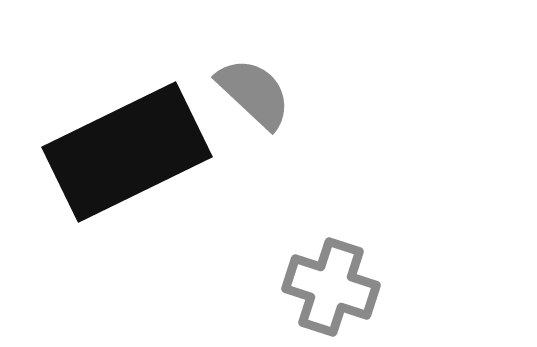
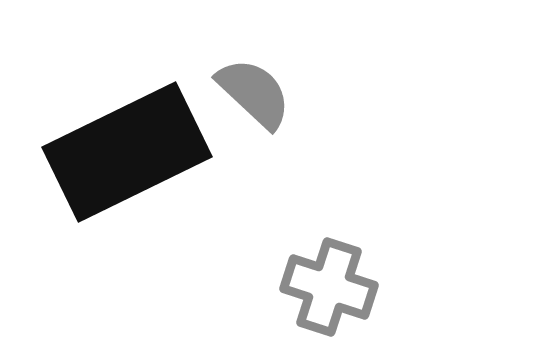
gray cross: moved 2 px left
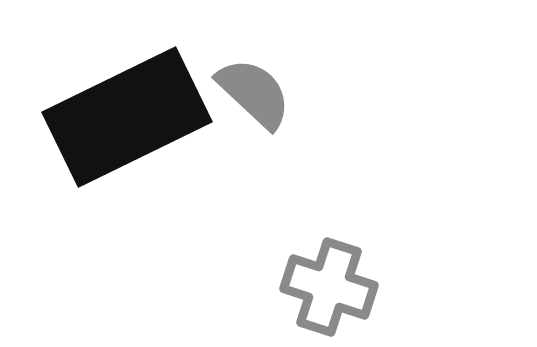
black rectangle: moved 35 px up
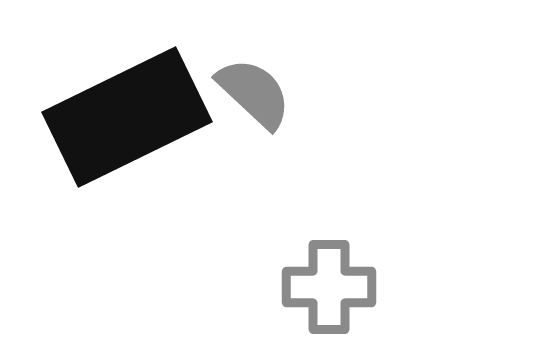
gray cross: rotated 18 degrees counterclockwise
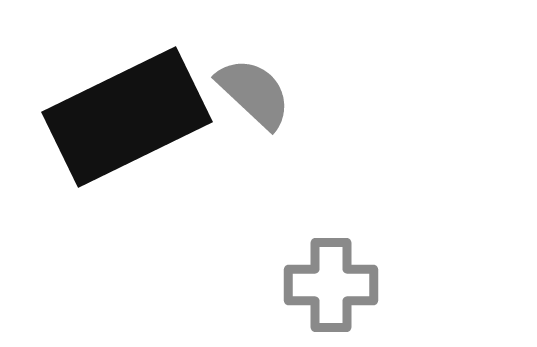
gray cross: moved 2 px right, 2 px up
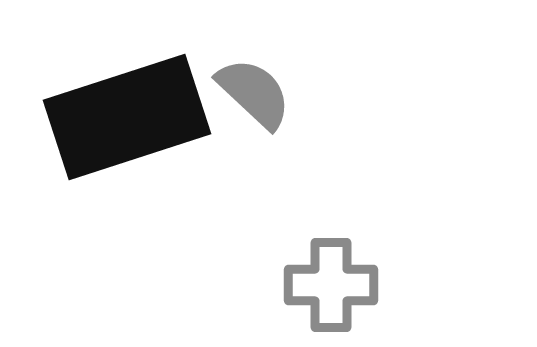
black rectangle: rotated 8 degrees clockwise
